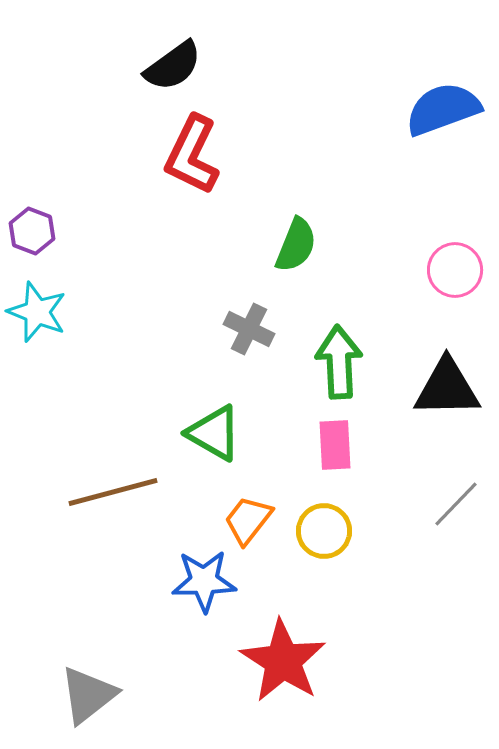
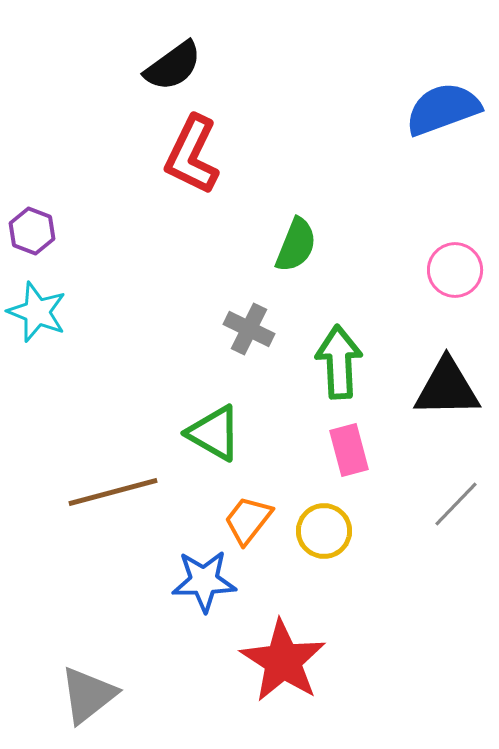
pink rectangle: moved 14 px right, 5 px down; rotated 12 degrees counterclockwise
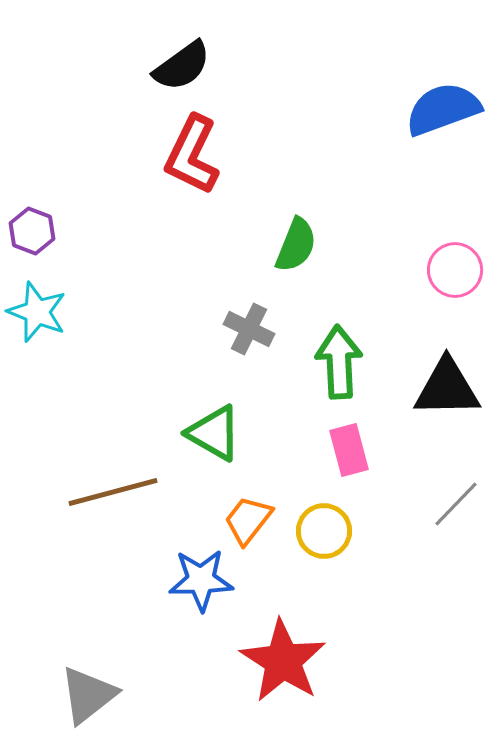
black semicircle: moved 9 px right
blue star: moved 3 px left, 1 px up
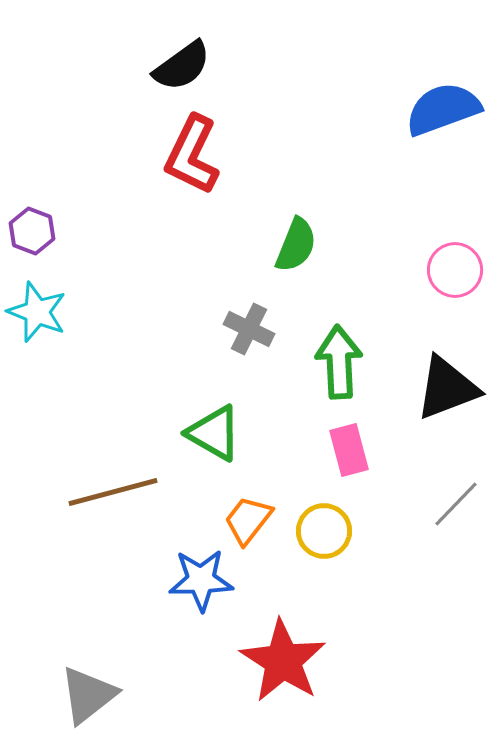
black triangle: rotated 20 degrees counterclockwise
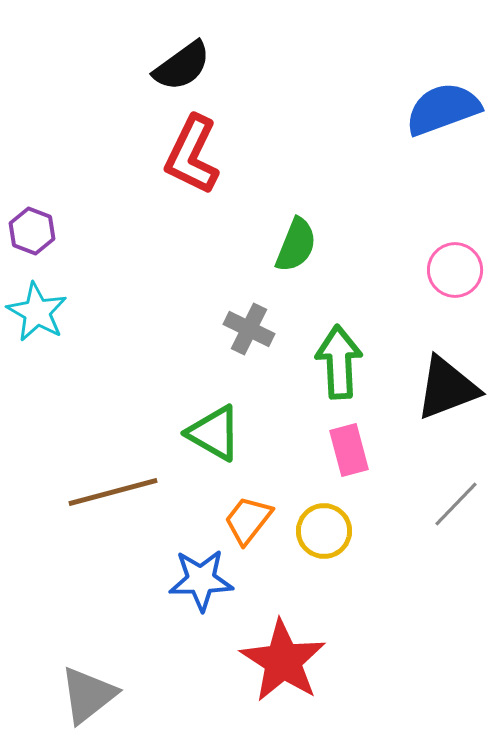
cyan star: rotated 8 degrees clockwise
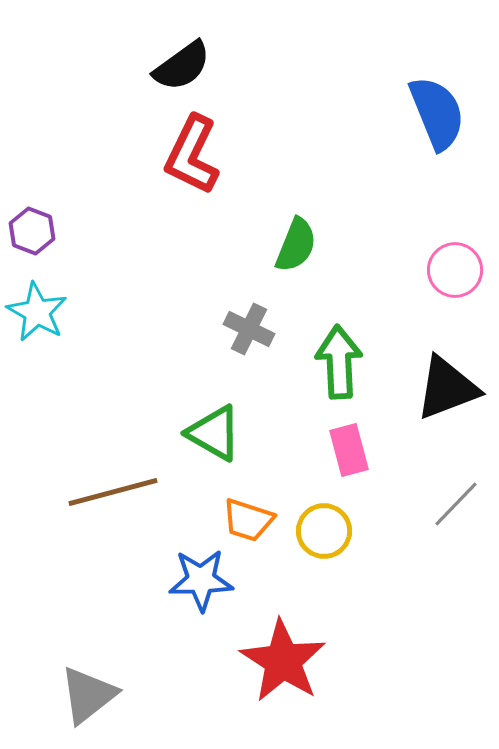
blue semicircle: moved 6 px left, 4 px down; rotated 88 degrees clockwise
orange trapezoid: rotated 110 degrees counterclockwise
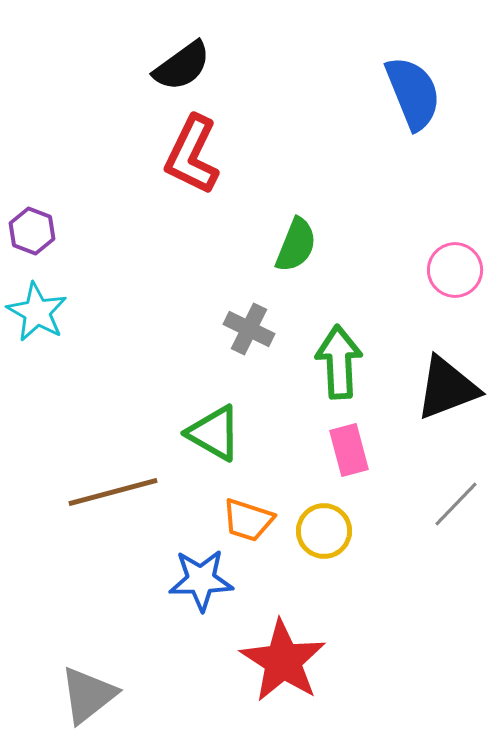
blue semicircle: moved 24 px left, 20 px up
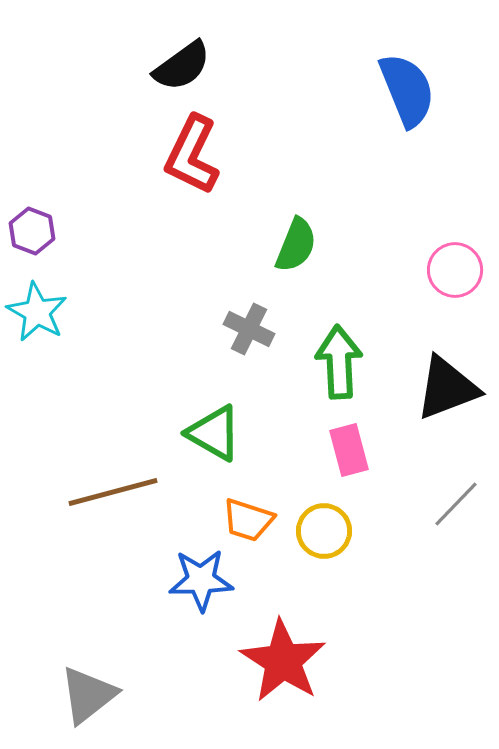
blue semicircle: moved 6 px left, 3 px up
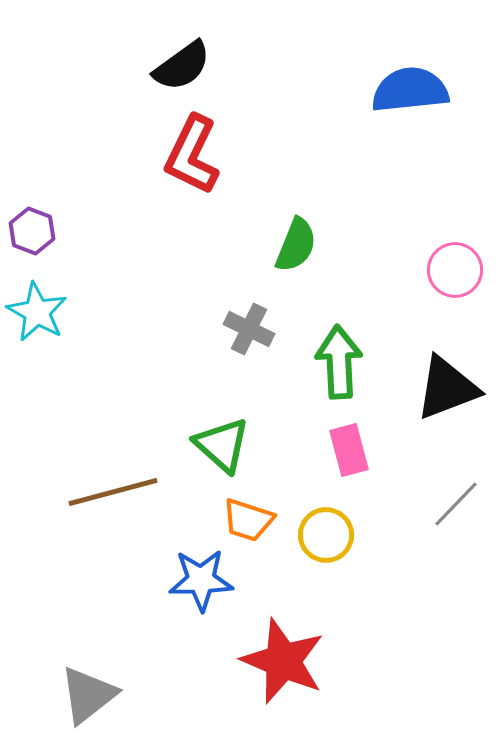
blue semicircle: moved 3 px right; rotated 74 degrees counterclockwise
green triangle: moved 8 px right, 12 px down; rotated 12 degrees clockwise
yellow circle: moved 2 px right, 4 px down
red star: rotated 10 degrees counterclockwise
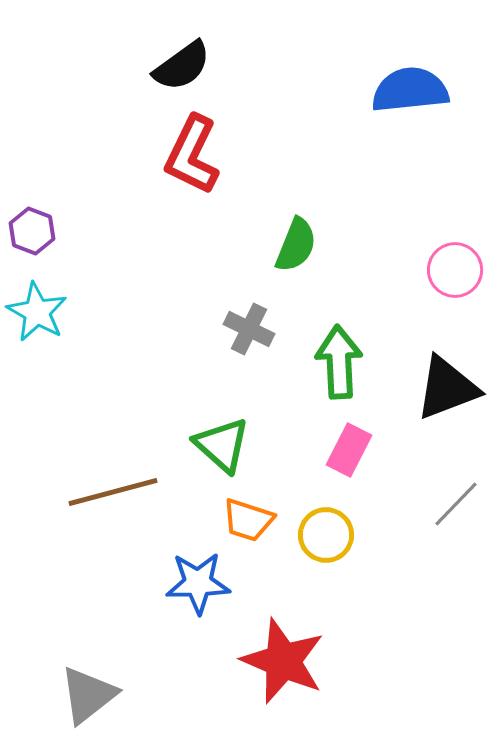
pink rectangle: rotated 42 degrees clockwise
blue star: moved 3 px left, 3 px down
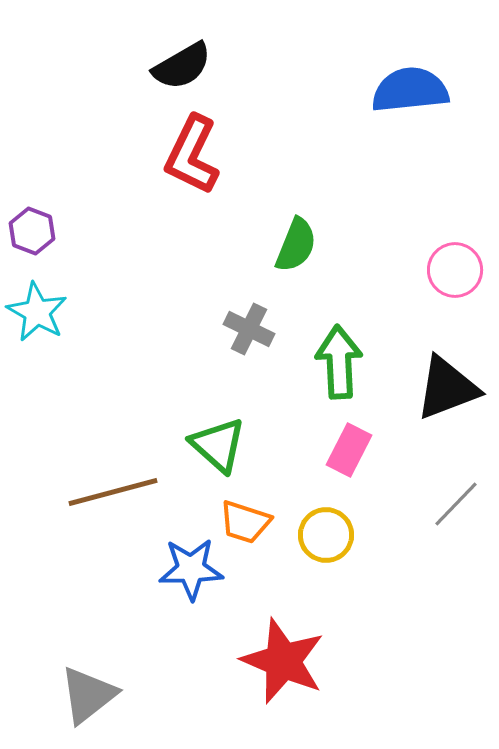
black semicircle: rotated 6 degrees clockwise
green triangle: moved 4 px left
orange trapezoid: moved 3 px left, 2 px down
blue star: moved 7 px left, 14 px up
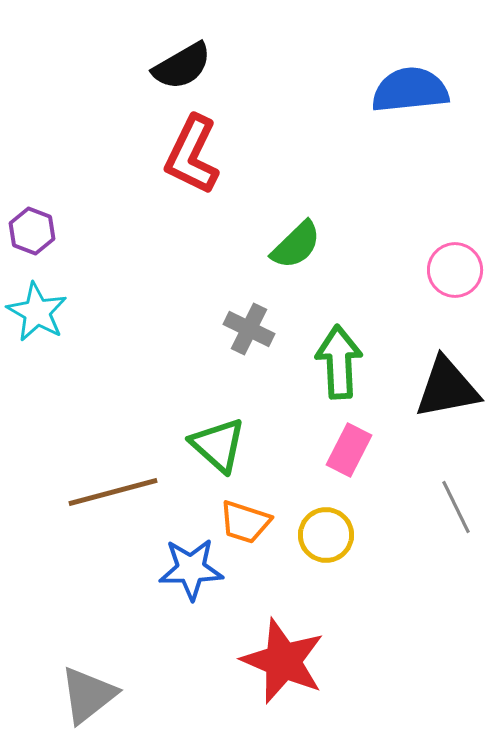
green semicircle: rotated 24 degrees clockwise
black triangle: rotated 10 degrees clockwise
gray line: moved 3 px down; rotated 70 degrees counterclockwise
